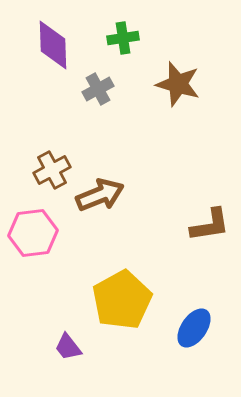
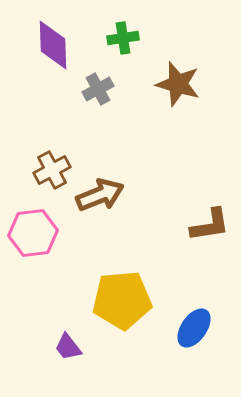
yellow pentagon: rotated 24 degrees clockwise
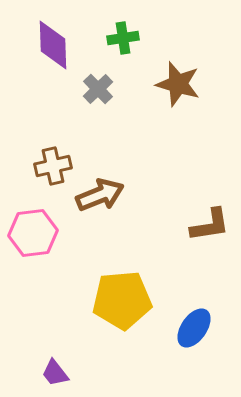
gray cross: rotated 16 degrees counterclockwise
brown cross: moved 1 px right, 4 px up; rotated 15 degrees clockwise
purple trapezoid: moved 13 px left, 26 px down
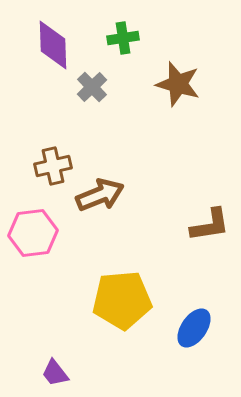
gray cross: moved 6 px left, 2 px up
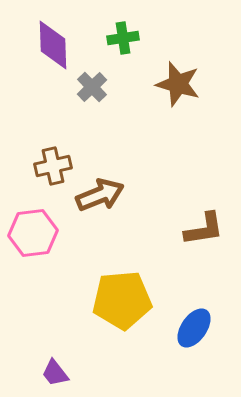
brown L-shape: moved 6 px left, 4 px down
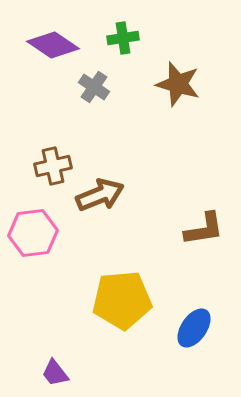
purple diamond: rotated 54 degrees counterclockwise
gray cross: moved 2 px right; rotated 12 degrees counterclockwise
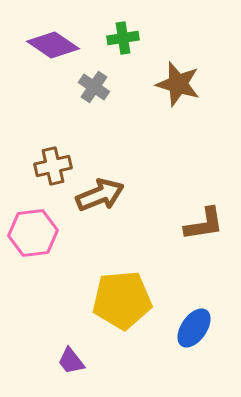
brown L-shape: moved 5 px up
purple trapezoid: moved 16 px right, 12 px up
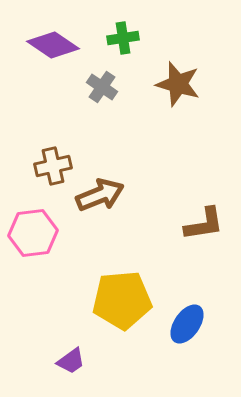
gray cross: moved 8 px right
blue ellipse: moved 7 px left, 4 px up
purple trapezoid: rotated 88 degrees counterclockwise
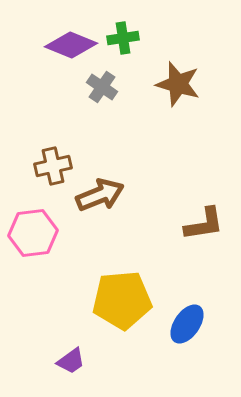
purple diamond: moved 18 px right; rotated 12 degrees counterclockwise
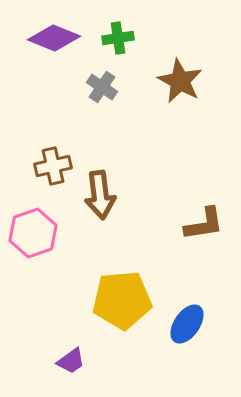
green cross: moved 5 px left
purple diamond: moved 17 px left, 7 px up
brown star: moved 2 px right, 3 px up; rotated 12 degrees clockwise
brown arrow: rotated 105 degrees clockwise
pink hexagon: rotated 12 degrees counterclockwise
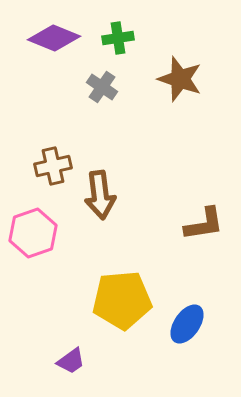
brown star: moved 2 px up; rotated 9 degrees counterclockwise
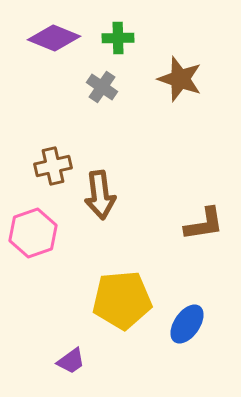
green cross: rotated 8 degrees clockwise
